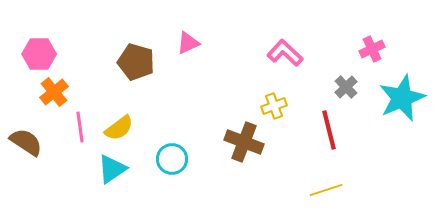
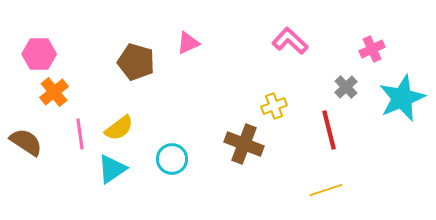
pink L-shape: moved 5 px right, 12 px up
pink line: moved 7 px down
brown cross: moved 2 px down
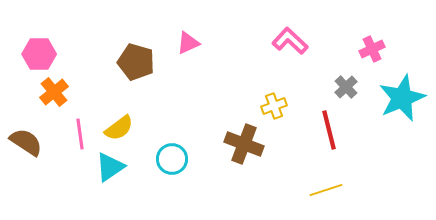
cyan triangle: moved 2 px left, 2 px up
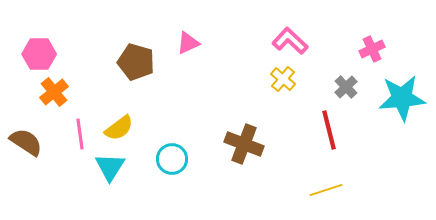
cyan star: rotated 18 degrees clockwise
yellow cross: moved 9 px right, 27 px up; rotated 30 degrees counterclockwise
cyan triangle: rotated 24 degrees counterclockwise
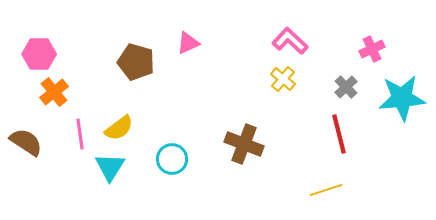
red line: moved 10 px right, 4 px down
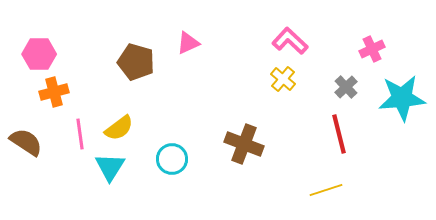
orange cross: rotated 24 degrees clockwise
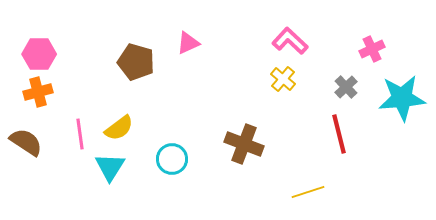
orange cross: moved 16 px left
yellow line: moved 18 px left, 2 px down
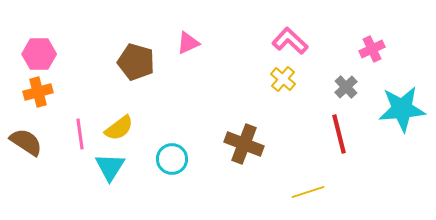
cyan star: moved 11 px down
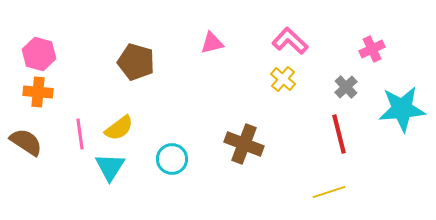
pink triangle: moved 24 px right; rotated 10 degrees clockwise
pink hexagon: rotated 16 degrees clockwise
orange cross: rotated 20 degrees clockwise
yellow line: moved 21 px right
